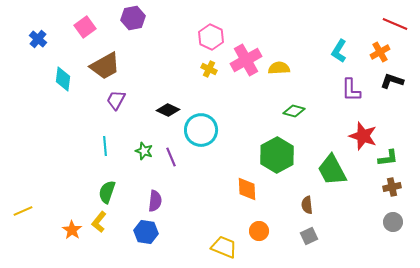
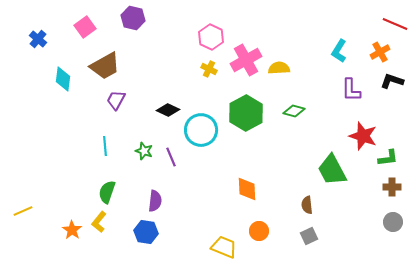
purple hexagon: rotated 25 degrees clockwise
green hexagon: moved 31 px left, 42 px up
brown cross: rotated 12 degrees clockwise
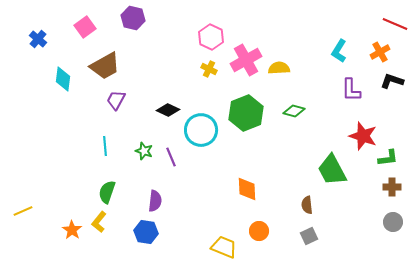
green hexagon: rotated 8 degrees clockwise
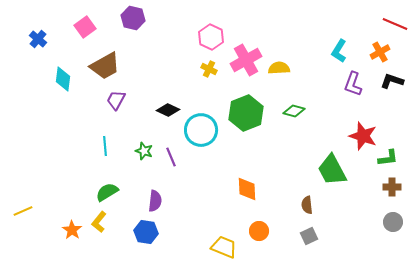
purple L-shape: moved 2 px right, 6 px up; rotated 20 degrees clockwise
green semicircle: rotated 40 degrees clockwise
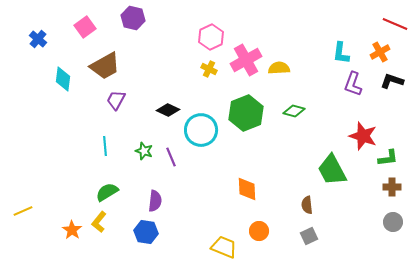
pink hexagon: rotated 10 degrees clockwise
cyan L-shape: moved 2 px right, 2 px down; rotated 25 degrees counterclockwise
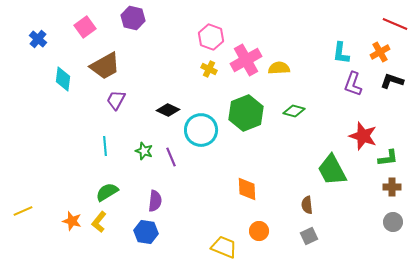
pink hexagon: rotated 15 degrees counterclockwise
orange star: moved 9 px up; rotated 18 degrees counterclockwise
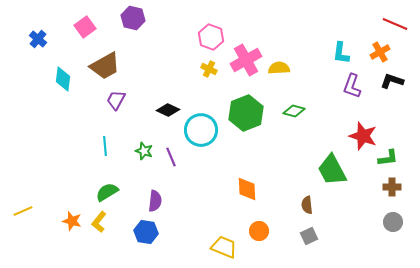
purple L-shape: moved 1 px left, 2 px down
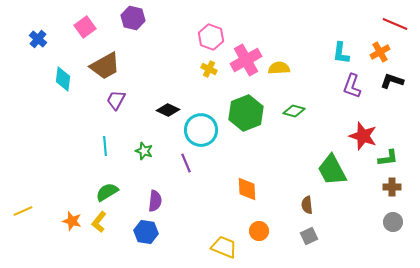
purple line: moved 15 px right, 6 px down
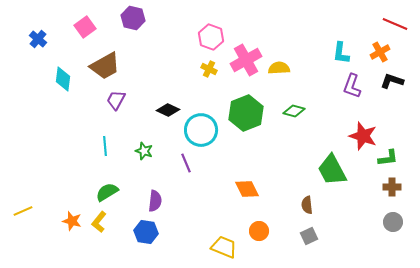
orange diamond: rotated 25 degrees counterclockwise
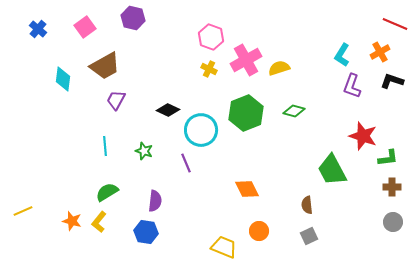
blue cross: moved 10 px up
cyan L-shape: moved 1 px right, 2 px down; rotated 25 degrees clockwise
yellow semicircle: rotated 15 degrees counterclockwise
